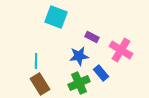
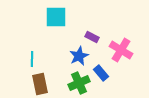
cyan square: rotated 20 degrees counterclockwise
blue star: rotated 18 degrees counterclockwise
cyan line: moved 4 px left, 2 px up
brown rectangle: rotated 20 degrees clockwise
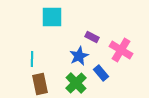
cyan square: moved 4 px left
green cross: moved 3 px left; rotated 20 degrees counterclockwise
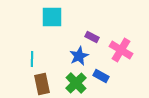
blue rectangle: moved 3 px down; rotated 21 degrees counterclockwise
brown rectangle: moved 2 px right
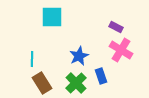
purple rectangle: moved 24 px right, 10 px up
blue rectangle: rotated 42 degrees clockwise
brown rectangle: moved 1 px up; rotated 20 degrees counterclockwise
